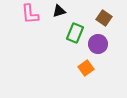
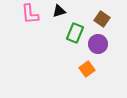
brown square: moved 2 px left, 1 px down
orange square: moved 1 px right, 1 px down
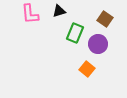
brown square: moved 3 px right
orange square: rotated 14 degrees counterclockwise
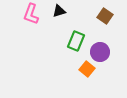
pink L-shape: moved 1 px right; rotated 25 degrees clockwise
brown square: moved 3 px up
green rectangle: moved 1 px right, 8 px down
purple circle: moved 2 px right, 8 px down
